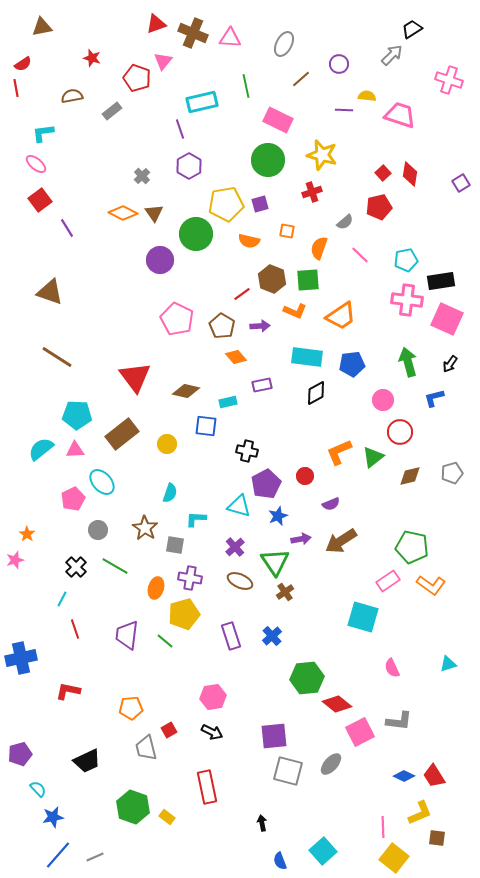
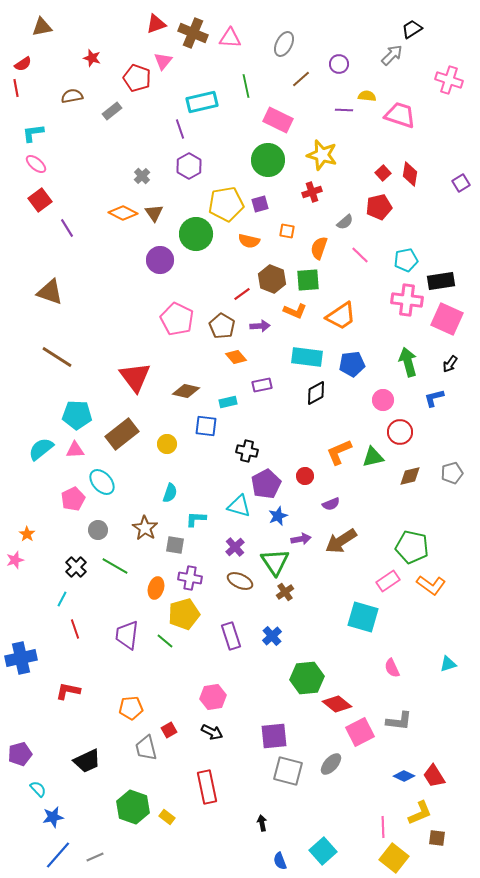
cyan L-shape at (43, 133): moved 10 px left
green triangle at (373, 457): rotated 25 degrees clockwise
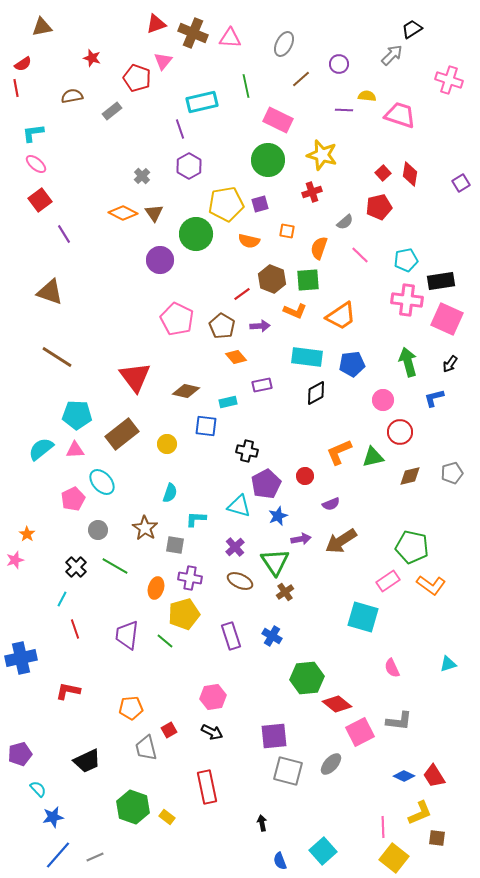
purple line at (67, 228): moved 3 px left, 6 px down
blue cross at (272, 636): rotated 18 degrees counterclockwise
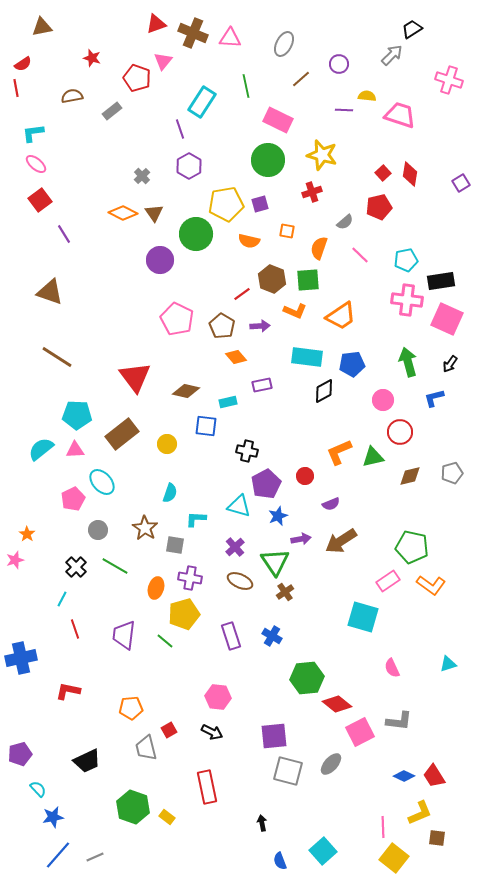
cyan rectangle at (202, 102): rotated 44 degrees counterclockwise
black diamond at (316, 393): moved 8 px right, 2 px up
purple trapezoid at (127, 635): moved 3 px left
pink hexagon at (213, 697): moved 5 px right; rotated 15 degrees clockwise
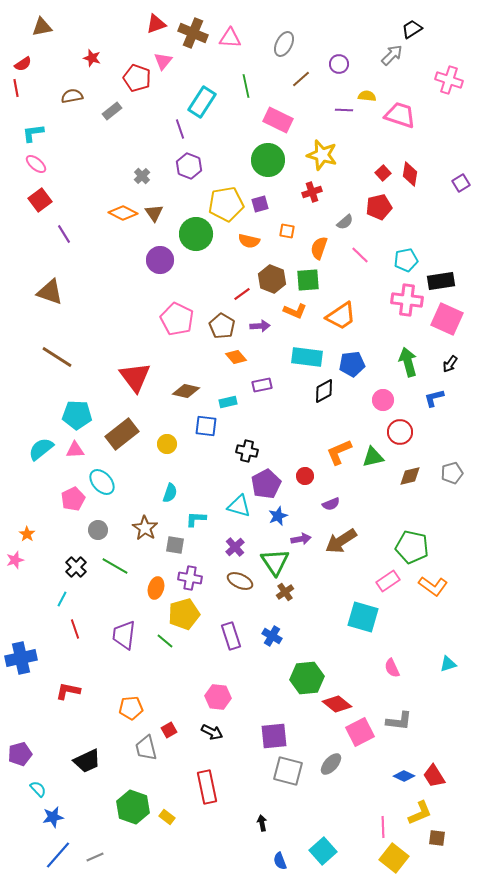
purple hexagon at (189, 166): rotated 10 degrees counterclockwise
orange L-shape at (431, 585): moved 2 px right, 1 px down
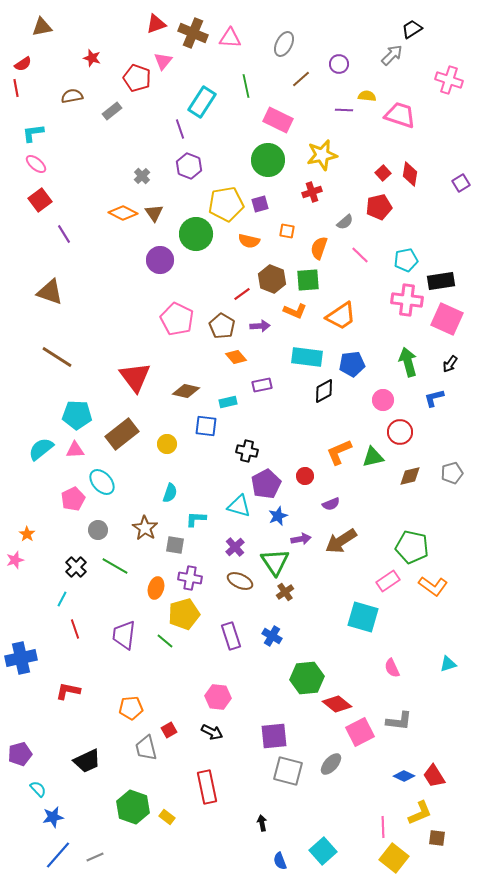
yellow star at (322, 155): rotated 28 degrees counterclockwise
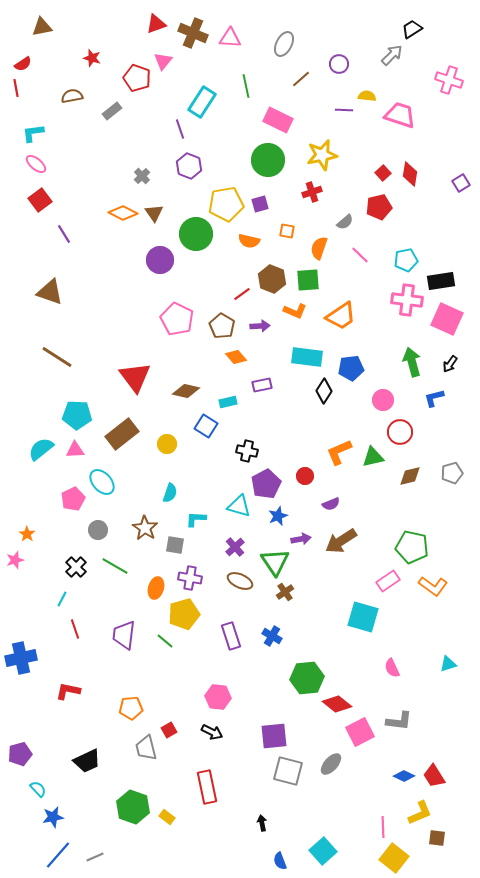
green arrow at (408, 362): moved 4 px right
blue pentagon at (352, 364): moved 1 px left, 4 px down
black diamond at (324, 391): rotated 30 degrees counterclockwise
blue square at (206, 426): rotated 25 degrees clockwise
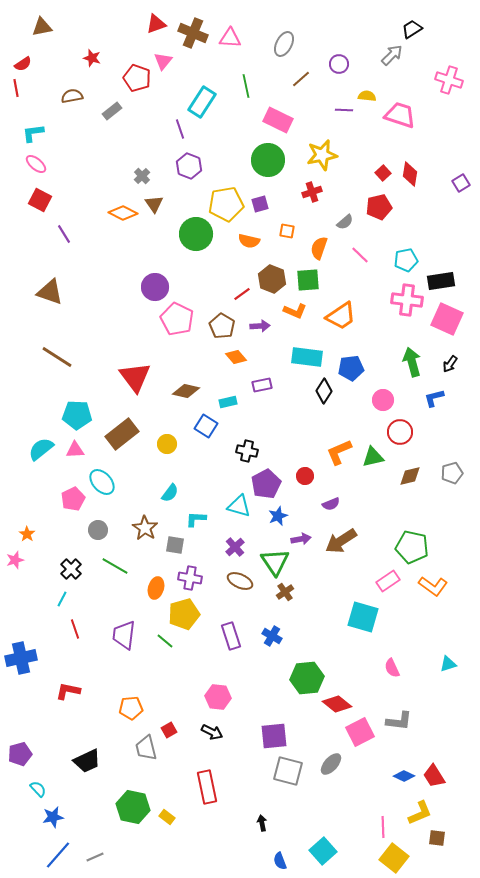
red square at (40, 200): rotated 25 degrees counterclockwise
brown triangle at (154, 213): moved 9 px up
purple circle at (160, 260): moved 5 px left, 27 px down
cyan semicircle at (170, 493): rotated 18 degrees clockwise
black cross at (76, 567): moved 5 px left, 2 px down
green hexagon at (133, 807): rotated 8 degrees counterclockwise
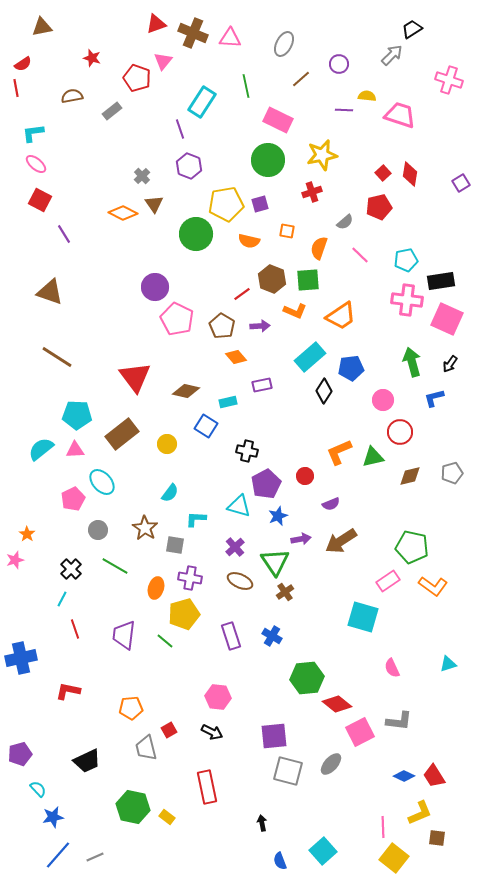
cyan rectangle at (307, 357): moved 3 px right; rotated 48 degrees counterclockwise
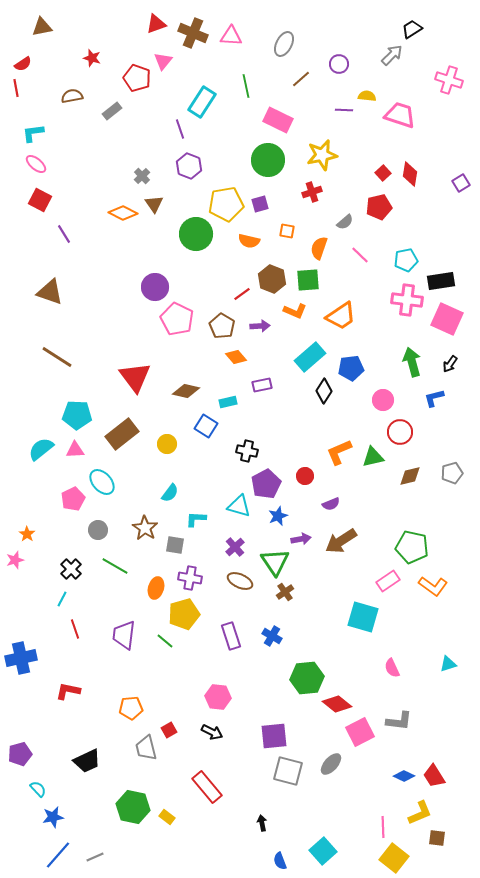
pink triangle at (230, 38): moved 1 px right, 2 px up
red rectangle at (207, 787): rotated 28 degrees counterclockwise
